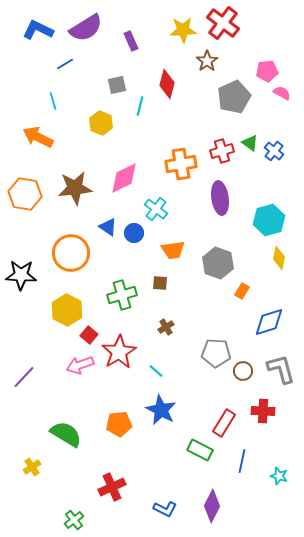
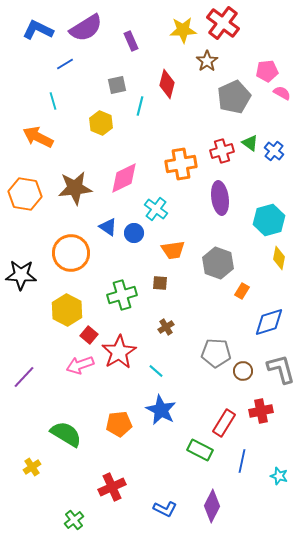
red cross at (263, 411): moved 2 px left; rotated 15 degrees counterclockwise
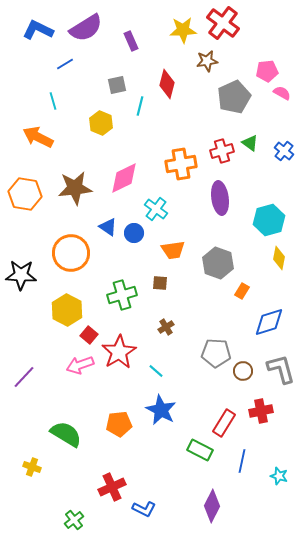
brown star at (207, 61): rotated 25 degrees clockwise
blue cross at (274, 151): moved 10 px right
yellow cross at (32, 467): rotated 36 degrees counterclockwise
blue L-shape at (165, 509): moved 21 px left
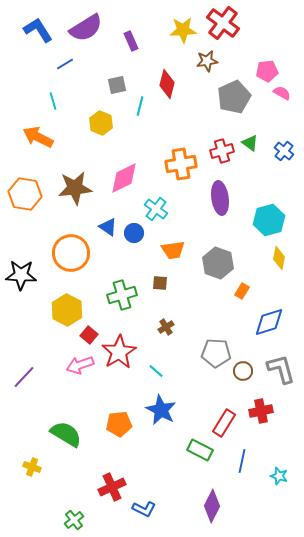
blue L-shape at (38, 30): rotated 32 degrees clockwise
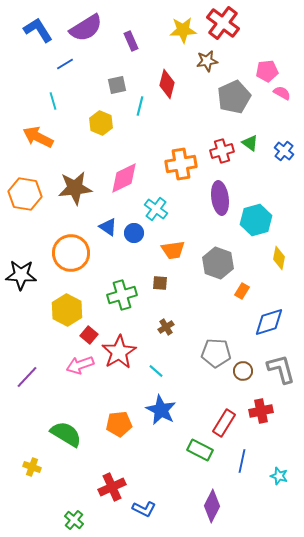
cyan hexagon at (269, 220): moved 13 px left
purple line at (24, 377): moved 3 px right
green cross at (74, 520): rotated 12 degrees counterclockwise
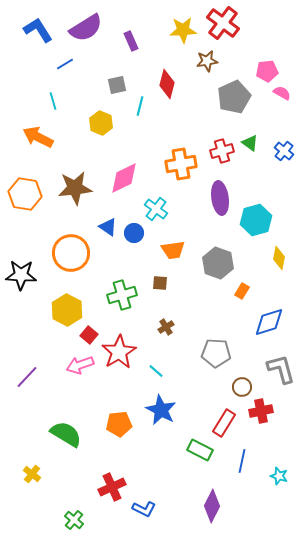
brown circle at (243, 371): moved 1 px left, 16 px down
yellow cross at (32, 467): moved 7 px down; rotated 18 degrees clockwise
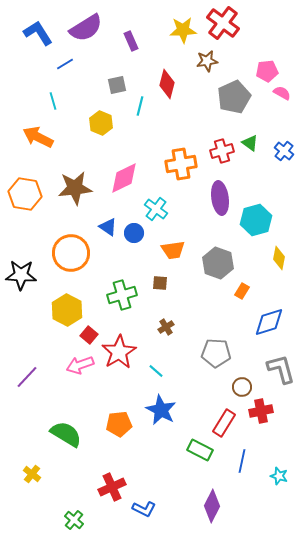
blue L-shape at (38, 30): moved 3 px down
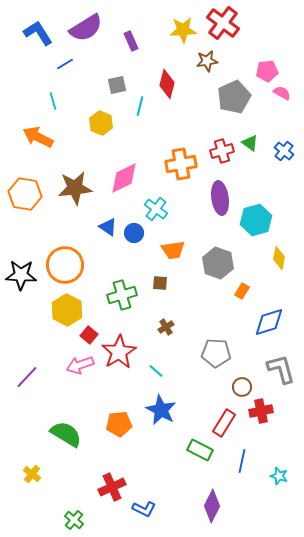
orange circle at (71, 253): moved 6 px left, 12 px down
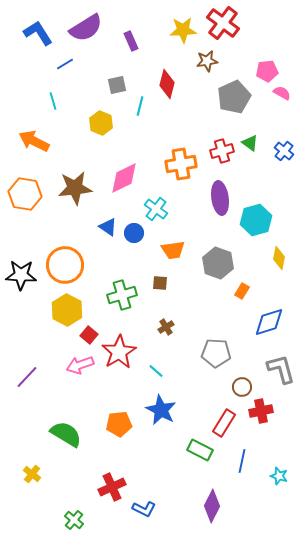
orange arrow at (38, 137): moved 4 px left, 4 px down
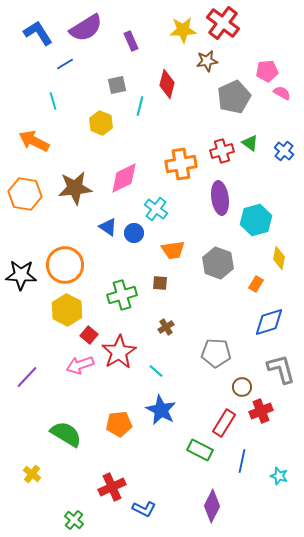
orange rectangle at (242, 291): moved 14 px right, 7 px up
red cross at (261, 411): rotated 10 degrees counterclockwise
